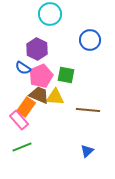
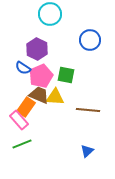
green line: moved 3 px up
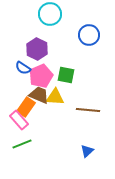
blue circle: moved 1 px left, 5 px up
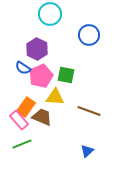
brown trapezoid: moved 3 px right, 22 px down
brown line: moved 1 px right, 1 px down; rotated 15 degrees clockwise
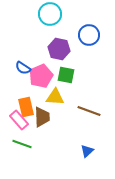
purple hexagon: moved 22 px right; rotated 15 degrees counterclockwise
orange rectangle: rotated 48 degrees counterclockwise
brown trapezoid: rotated 65 degrees clockwise
green line: rotated 42 degrees clockwise
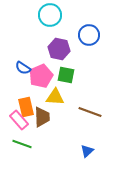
cyan circle: moved 1 px down
brown line: moved 1 px right, 1 px down
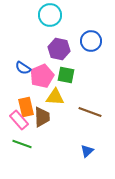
blue circle: moved 2 px right, 6 px down
pink pentagon: moved 1 px right
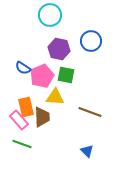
blue triangle: rotated 32 degrees counterclockwise
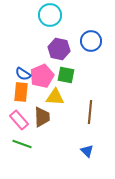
blue semicircle: moved 6 px down
orange rectangle: moved 5 px left, 15 px up; rotated 18 degrees clockwise
brown line: rotated 75 degrees clockwise
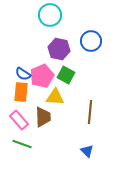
green square: rotated 18 degrees clockwise
brown trapezoid: moved 1 px right
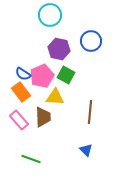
orange rectangle: rotated 42 degrees counterclockwise
green line: moved 9 px right, 15 px down
blue triangle: moved 1 px left, 1 px up
